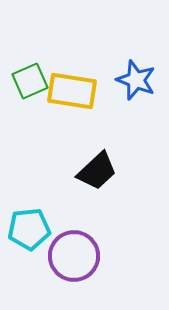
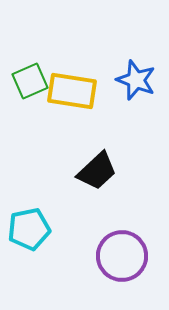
cyan pentagon: rotated 6 degrees counterclockwise
purple circle: moved 48 px right
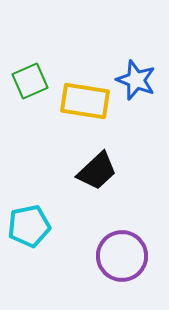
yellow rectangle: moved 13 px right, 10 px down
cyan pentagon: moved 3 px up
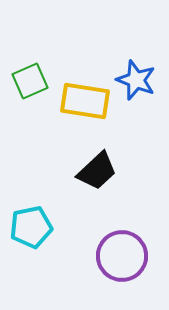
cyan pentagon: moved 2 px right, 1 px down
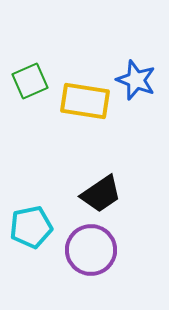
black trapezoid: moved 4 px right, 23 px down; rotated 9 degrees clockwise
purple circle: moved 31 px left, 6 px up
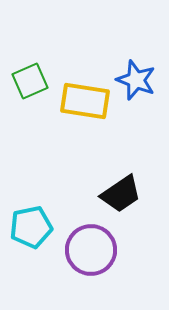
black trapezoid: moved 20 px right
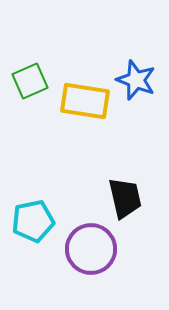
black trapezoid: moved 4 px right, 4 px down; rotated 69 degrees counterclockwise
cyan pentagon: moved 2 px right, 6 px up
purple circle: moved 1 px up
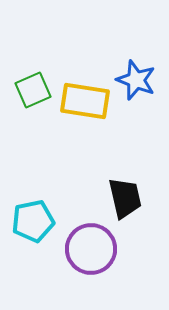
green square: moved 3 px right, 9 px down
